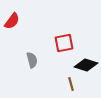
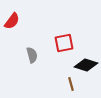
gray semicircle: moved 5 px up
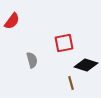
gray semicircle: moved 5 px down
brown line: moved 1 px up
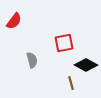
red semicircle: moved 2 px right
black diamond: rotated 10 degrees clockwise
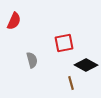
red semicircle: rotated 12 degrees counterclockwise
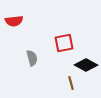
red semicircle: rotated 60 degrees clockwise
gray semicircle: moved 2 px up
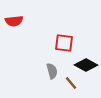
red square: rotated 18 degrees clockwise
gray semicircle: moved 20 px right, 13 px down
brown line: rotated 24 degrees counterclockwise
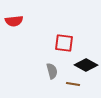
brown line: moved 2 px right, 1 px down; rotated 40 degrees counterclockwise
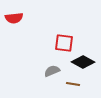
red semicircle: moved 3 px up
black diamond: moved 3 px left, 3 px up
gray semicircle: rotated 98 degrees counterclockwise
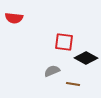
red semicircle: rotated 12 degrees clockwise
red square: moved 1 px up
black diamond: moved 3 px right, 4 px up
